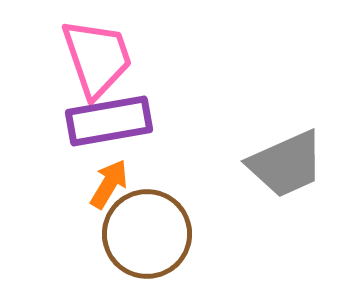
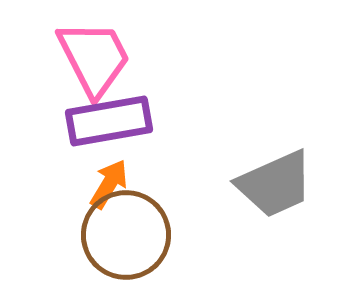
pink trapezoid: moved 3 px left; rotated 8 degrees counterclockwise
gray trapezoid: moved 11 px left, 20 px down
brown circle: moved 21 px left, 1 px down
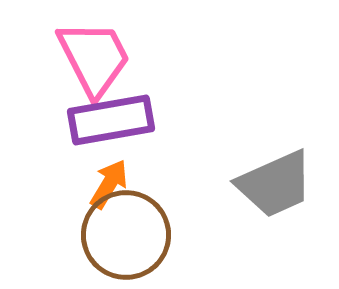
purple rectangle: moved 2 px right, 1 px up
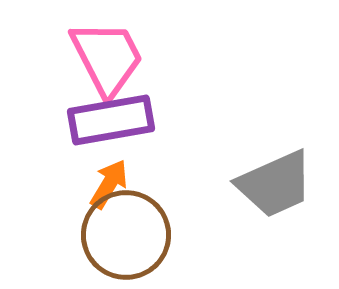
pink trapezoid: moved 13 px right
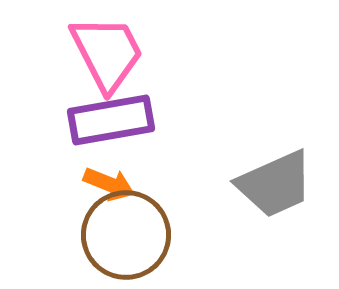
pink trapezoid: moved 5 px up
orange arrow: rotated 81 degrees clockwise
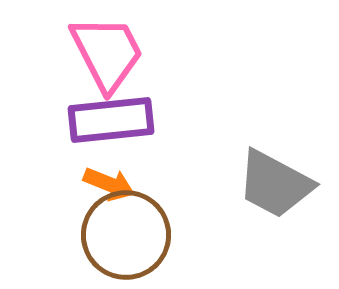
purple rectangle: rotated 4 degrees clockwise
gray trapezoid: rotated 52 degrees clockwise
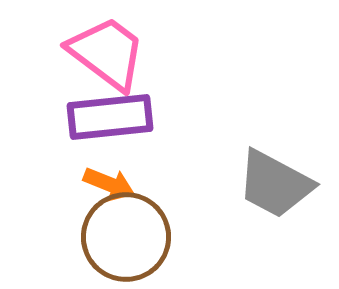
pink trapezoid: rotated 26 degrees counterclockwise
purple rectangle: moved 1 px left, 3 px up
brown circle: moved 2 px down
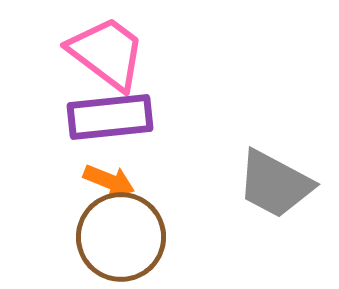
orange arrow: moved 3 px up
brown circle: moved 5 px left
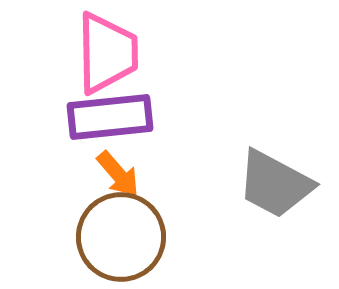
pink trapezoid: rotated 52 degrees clockwise
orange arrow: moved 9 px right, 7 px up; rotated 27 degrees clockwise
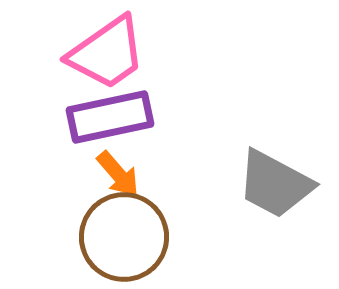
pink trapezoid: rotated 56 degrees clockwise
purple rectangle: rotated 6 degrees counterclockwise
brown circle: moved 3 px right
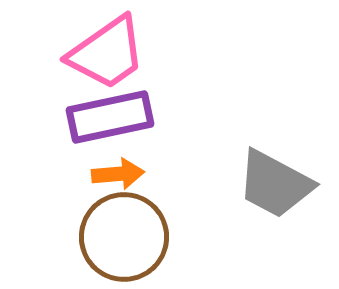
orange arrow: rotated 54 degrees counterclockwise
